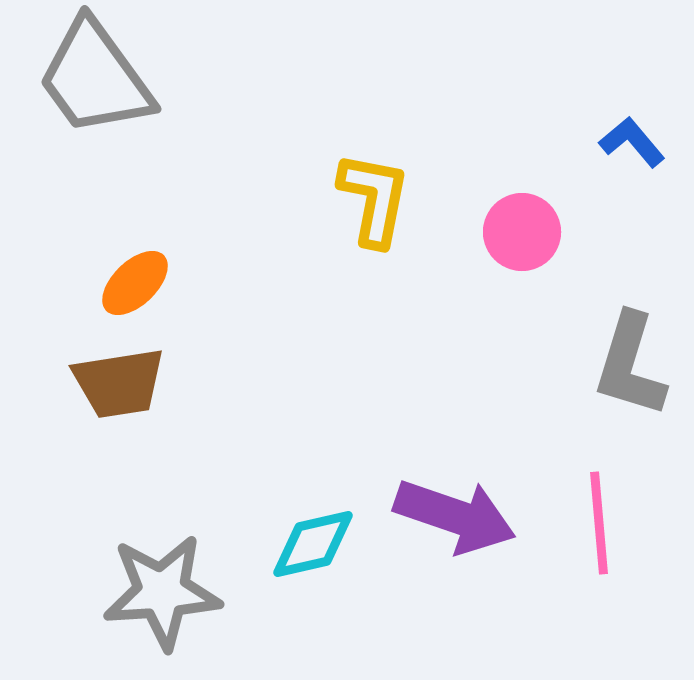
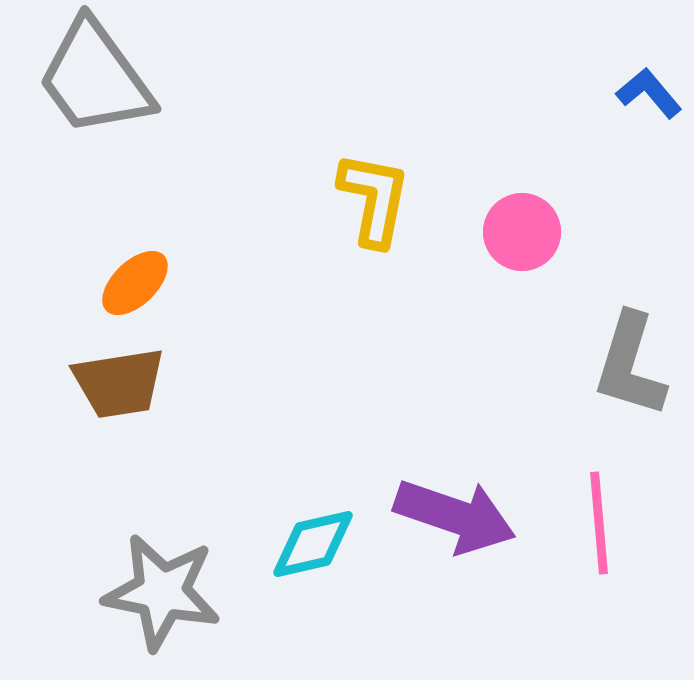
blue L-shape: moved 17 px right, 49 px up
gray star: rotated 15 degrees clockwise
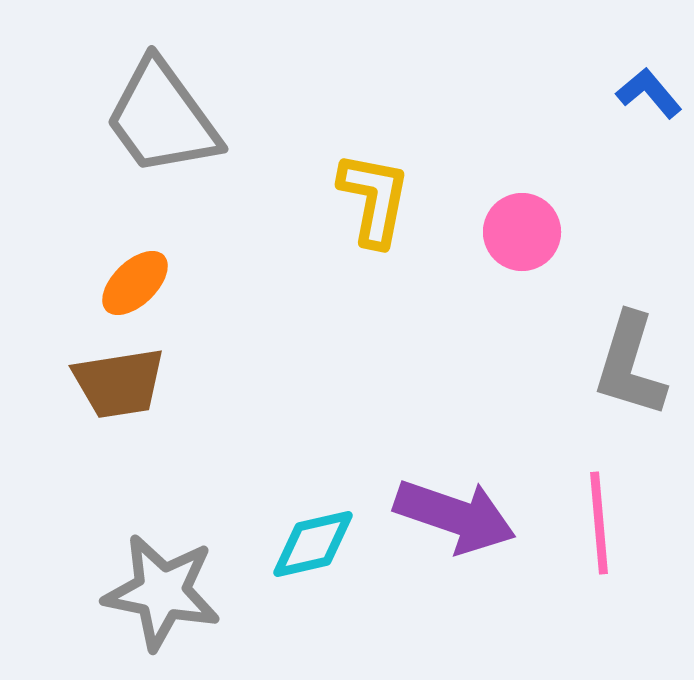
gray trapezoid: moved 67 px right, 40 px down
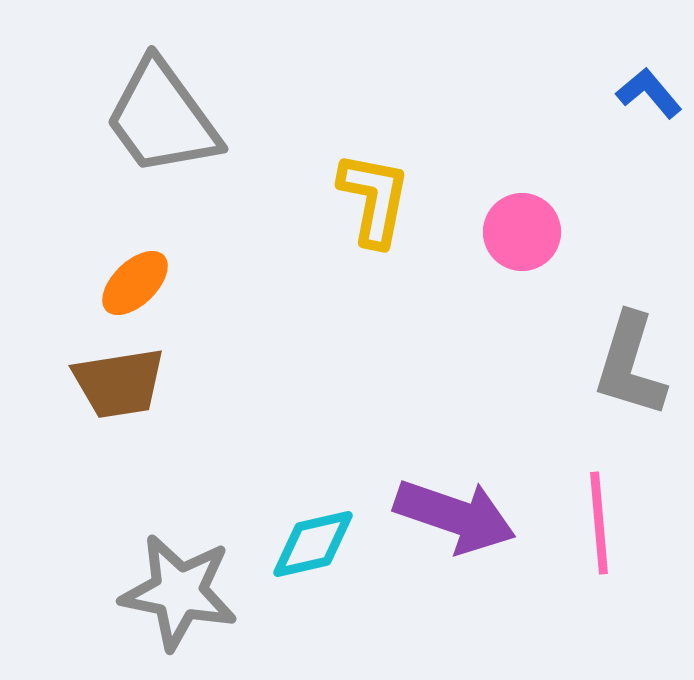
gray star: moved 17 px right
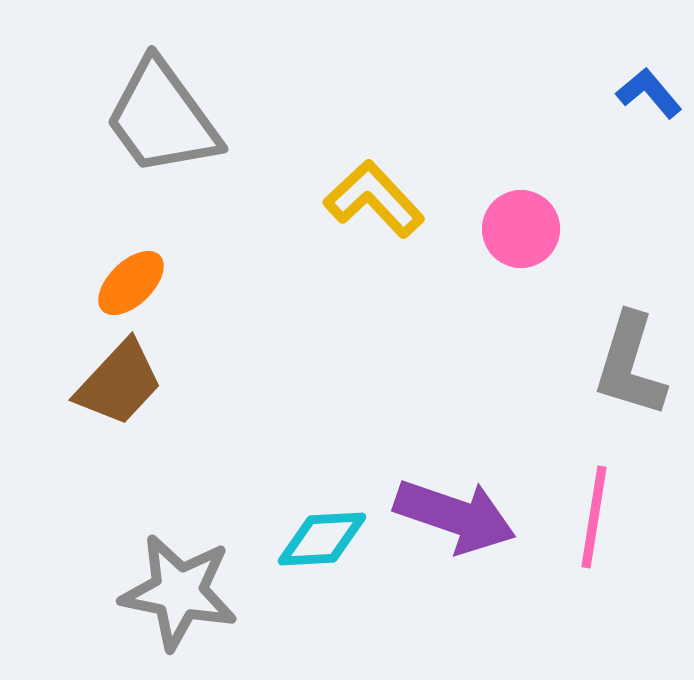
yellow L-shape: rotated 54 degrees counterclockwise
pink circle: moved 1 px left, 3 px up
orange ellipse: moved 4 px left
brown trapezoid: rotated 38 degrees counterclockwise
pink line: moved 5 px left, 6 px up; rotated 14 degrees clockwise
cyan diamond: moved 9 px right, 5 px up; rotated 10 degrees clockwise
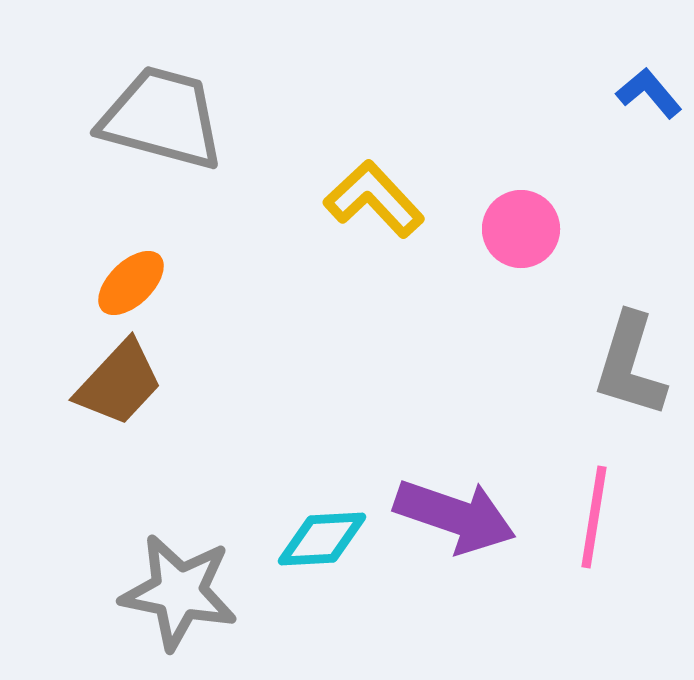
gray trapezoid: rotated 141 degrees clockwise
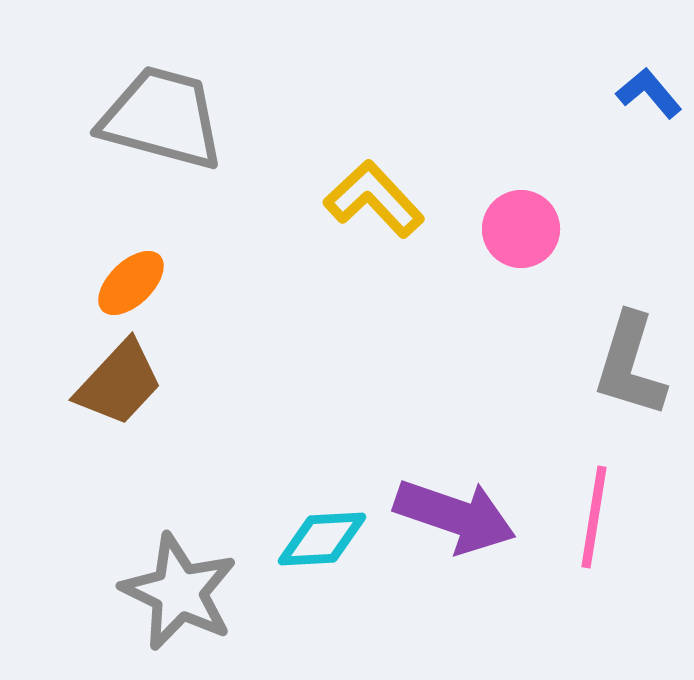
gray star: rotated 15 degrees clockwise
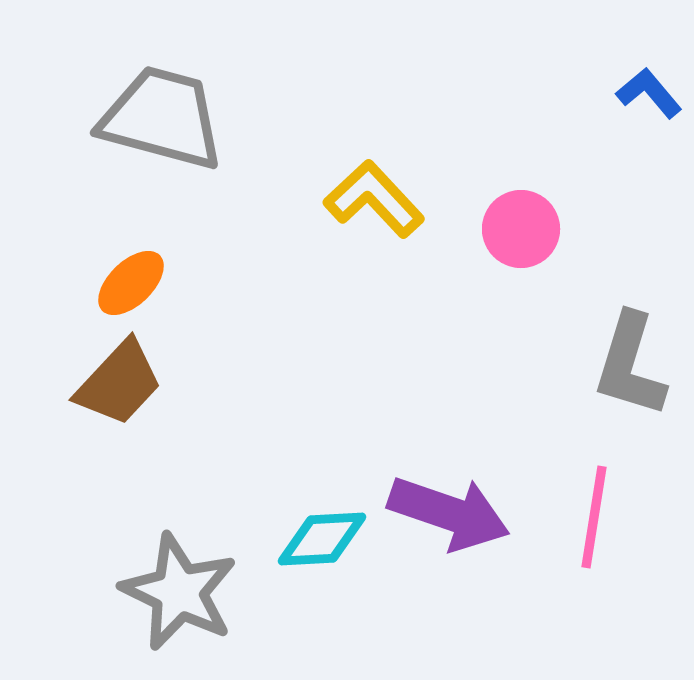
purple arrow: moved 6 px left, 3 px up
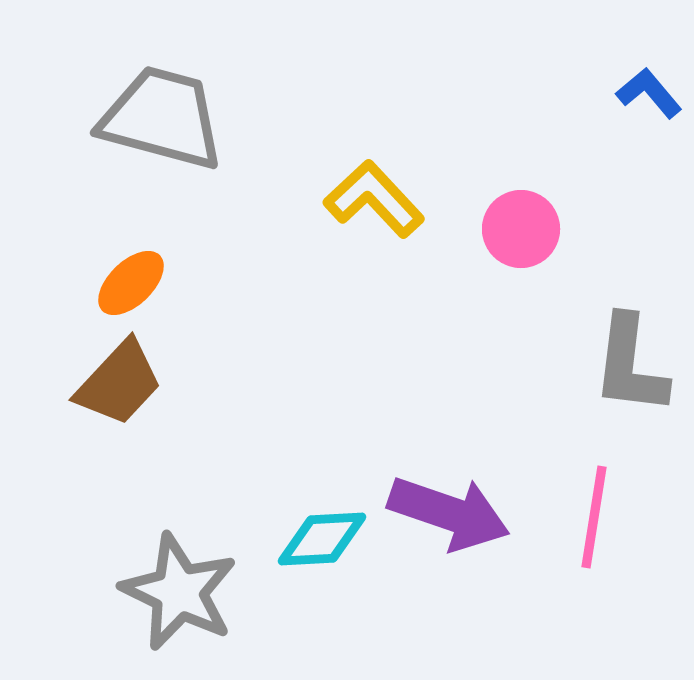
gray L-shape: rotated 10 degrees counterclockwise
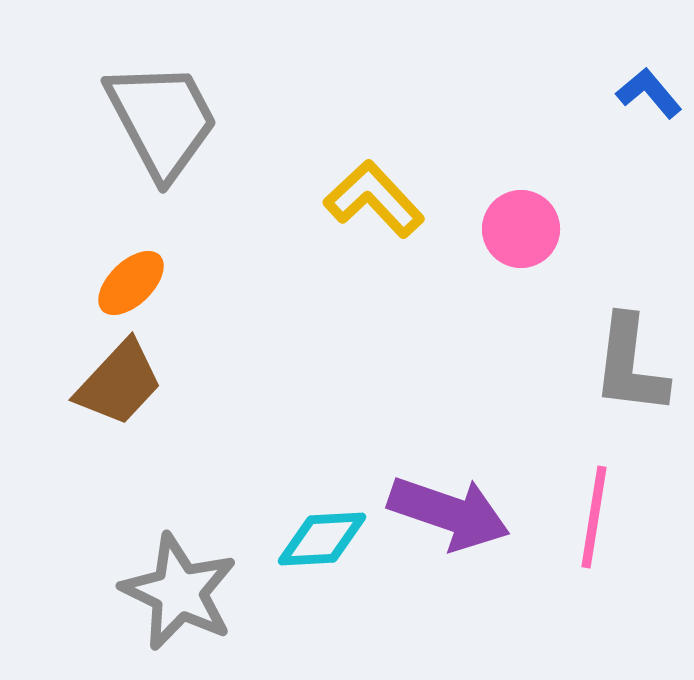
gray trapezoid: moved 2 px down; rotated 47 degrees clockwise
